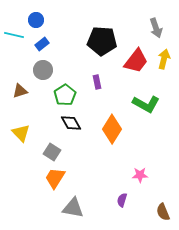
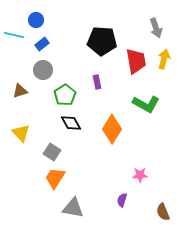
red trapezoid: rotated 48 degrees counterclockwise
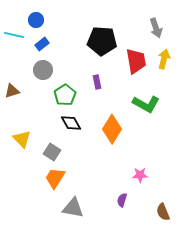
brown triangle: moved 8 px left
yellow triangle: moved 1 px right, 6 px down
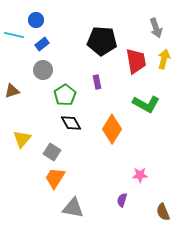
yellow triangle: rotated 24 degrees clockwise
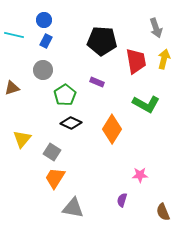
blue circle: moved 8 px right
blue rectangle: moved 4 px right, 3 px up; rotated 24 degrees counterclockwise
purple rectangle: rotated 56 degrees counterclockwise
brown triangle: moved 3 px up
black diamond: rotated 35 degrees counterclockwise
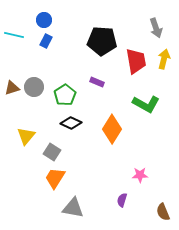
gray circle: moved 9 px left, 17 px down
yellow triangle: moved 4 px right, 3 px up
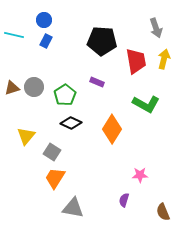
purple semicircle: moved 2 px right
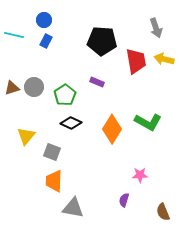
yellow arrow: rotated 90 degrees counterclockwise
green L-shape: moved 2 px right, 18 px down
gray square: rotated 12 degrees counterclockwise
orange trapezoid: moved 1 px left, 3 px down; rotated 30 degrees counterclockwise
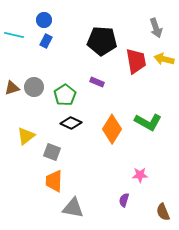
yellow triangle: rotated 12 degrees clockwise
